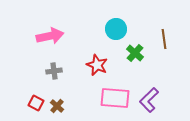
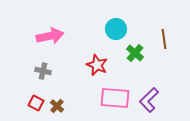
gray cross: moved 11 px left; rotated 21 degrees clockwise
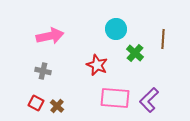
brown line: moved 1 px left; rotated 12 degrees clockwise
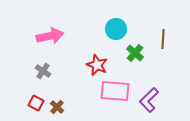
gray cross: rotated 21 degrees clockwise
pink rectangle: moved 7 px up
brown cross: moved 1 px down
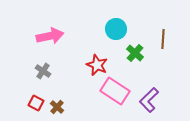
pink rectangle: rotated 28 degrees clockwise
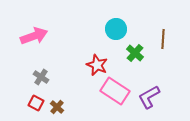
pink arrow: moved 16 px left; rotated 8 degrees counterclockwise
gray cross: moved 2 px left, 6 px down
purple L-shape: moved 3 px up; rotated 15 degrees clockwise
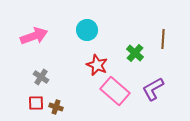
cyan circle: moved 29 px left, 1 px down
pink rectangle: rotated 8 degrees clockwise
purple L-shape: moved 4 px right, 8 px up
red square: rotated 28 degrees counterclockwise
brown cross: moved 1 px left; rotated 24 degrees counterclockwise
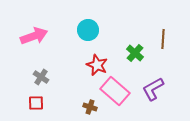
cyan circle: moved 1 px right
brown cross: moved 34 px right
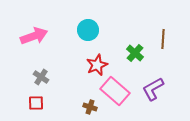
red star: rotated 25 degrees clockwise
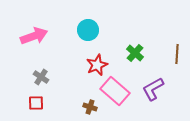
brown line: moved 14 px right, 15 px down
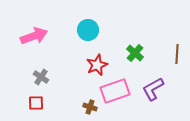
pink rectangle: rotated 60 degrees counterclockwise
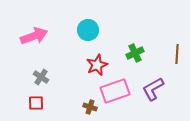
green cross: rotated 24 degrees clockwise
